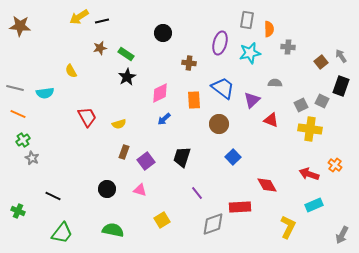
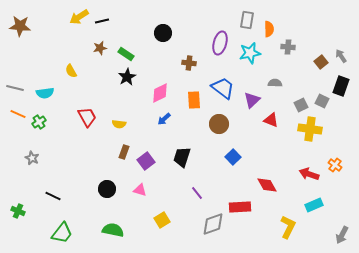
yellow semicircle at (119, 124): rotated 24 degrees clockwise
green cross at (23, 140): moved 16 px right, 18 px up
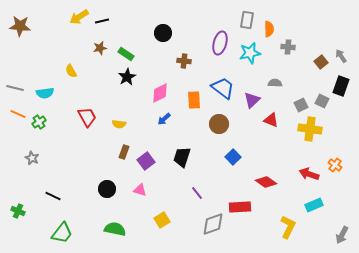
brown cross at (189, 63): moved 5 px left, 2 px up
red diamond at (267, 185): moved 1 px left, 3 px up; rotated 25 degrees counterclockwise
green semicircle at (113, 230): moved 2 px right, 1 px up
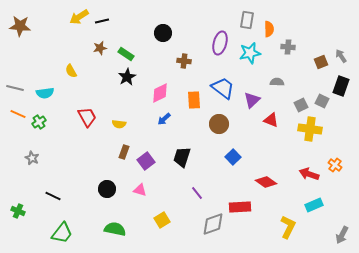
brown square at (321, 62): rotated 16 degrees clockwise
gray semicircle at (275, 83): moved 2 px right, 1 px up
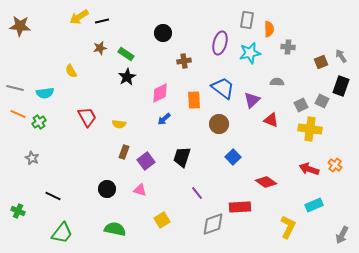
brown cross at (184, 61): rotated 16 degrees counterclockwise
red arrow at (309, 174): moved 5 px up
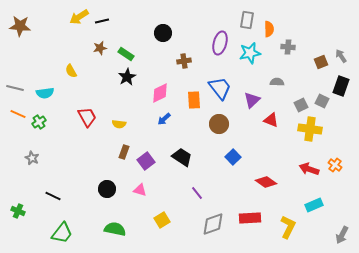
blue trapezoid at (223, 88): moved 3 px left; rotated 15 degrees clockwise
black trapezoid at (182, 157): rotated 105 degrees clockwise
red rectangle at (240, 207): moved 10 px right, 11 px down
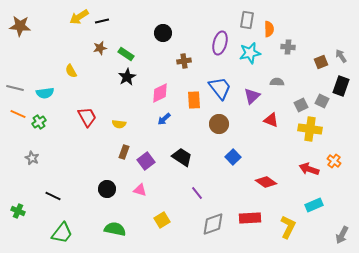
purple triangle at (252, 100): moved 4 px up
orange cross at (335, 165): moved 1 px left, 4 px up
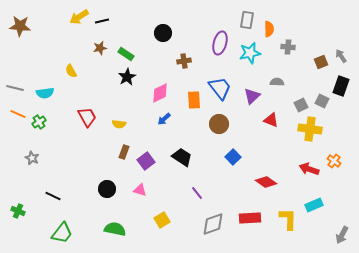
yellow L-shape at (288, 227): moved 8 px up; rotated 25 degrees counterclockwise
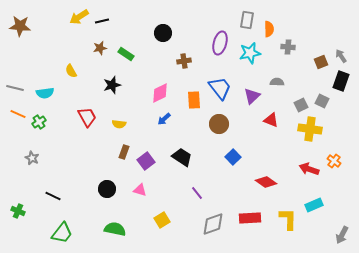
black star at (127, 77): moved 15 px left, 8 px down; rotated 12 degrees clockwise
black rectangle at (341, 86): moved 5 px up
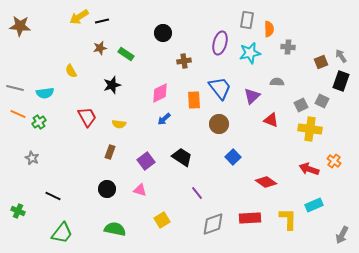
brown rectangle at (124, 152): moved 14 px left
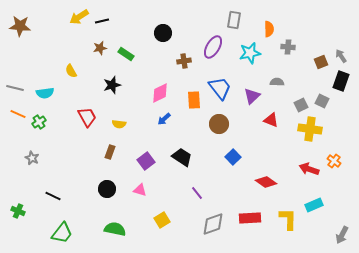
gray rectangle at (247, 20): moved 13 px left
purple ellipse at (220, 43): moved 7 px left, 4 px down; rotated 15 degrees clockwise
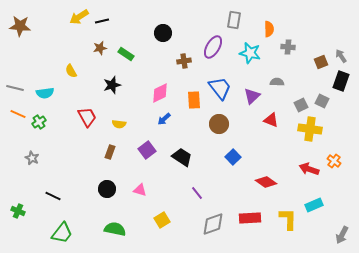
cyan star at (250, 53): rotated 25 degrees clockwise
purple square at (146, 161): moved 1 px right, 11 px up
